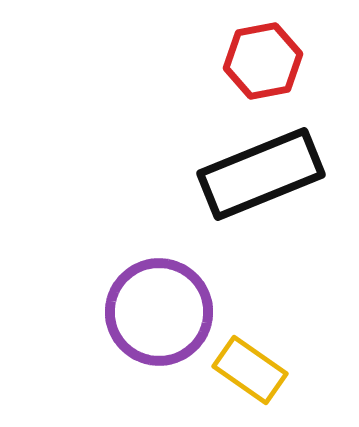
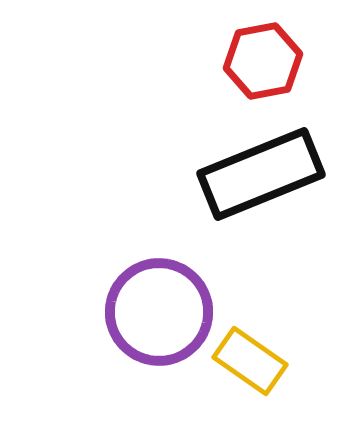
yellow rectangle: moved 9 px up
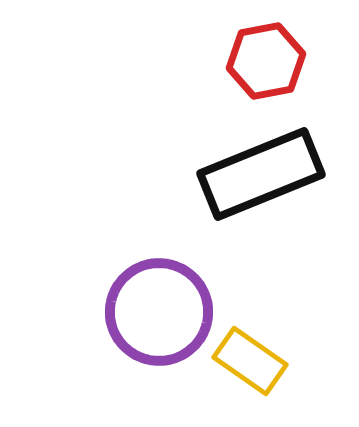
red hexagon: moved 3 px right
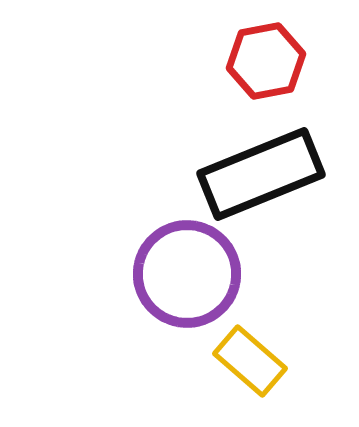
purple circle: moved 28 px right, 38 px up
yellow rectangle: rotated 6 degrees clockwise
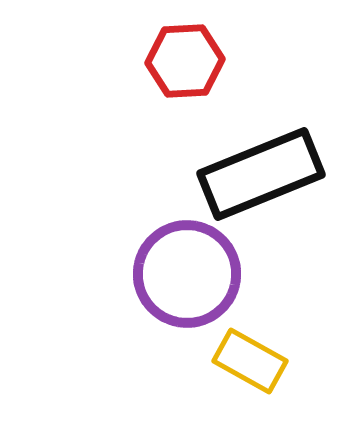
red hexagon: moved 81 px left; rotated 8 degrees clockwise
yellow rectangle: rotated 12 degrees counterclockwise
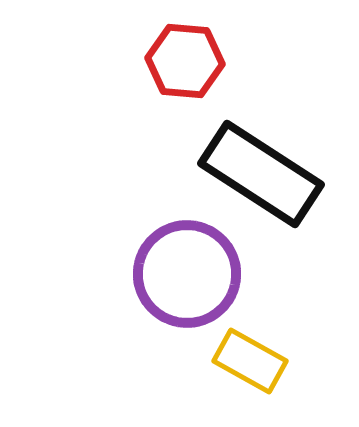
red hexagon: rotated 8 degrees clockwise
black rectangle: rotated 55 degrees clockwise
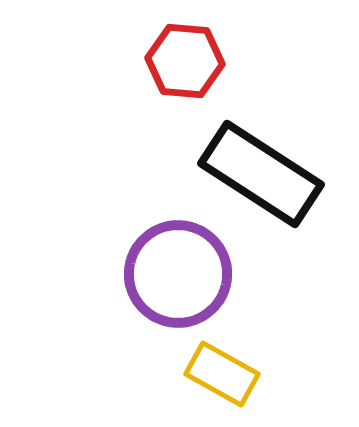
purple circle: moved 9 px left
yellow rectangle: moved 28 px left, 13 px down
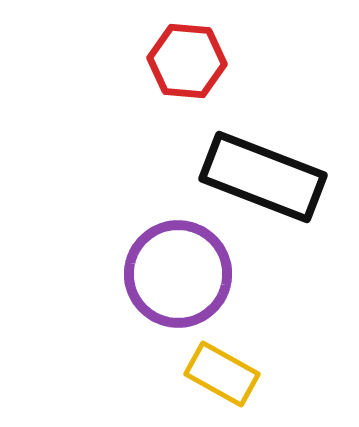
red hexagon: moved 2 px right
black rectangle: moved 2 px right, 3 px down; rotated 12 degrees counterclockwise
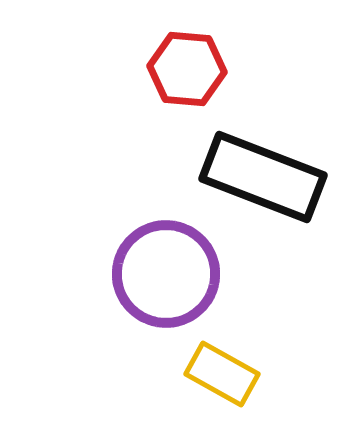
red hexagon: moved 8 px down
purple circle: moved 12 px left
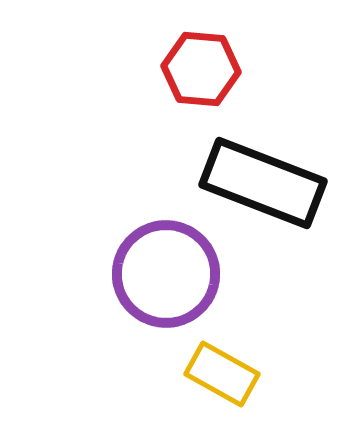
red hexagon: moved 14 px right
black rectangle: moved 6 px down
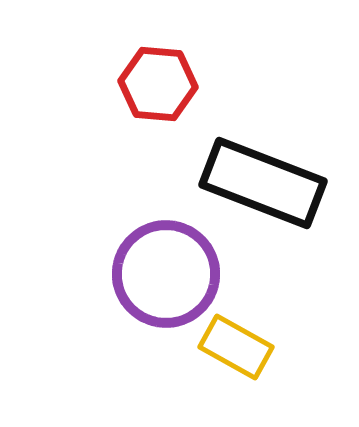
red hexagon: moved 43 px left, 15 px down
yellow rectangle: moved 14 px right, 27 px up
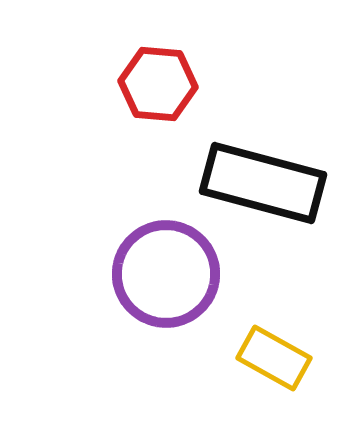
black rectangle: rotated 6 degrees counterclockwise
yellow rectangle: moved 38 px right, 11 px down
